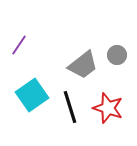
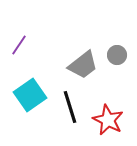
cyan square: moved 2 px left
red star: moved 12 px down; rotated 8 degrees clockwise
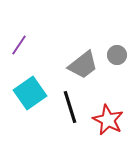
cyan square: moved 2 px up
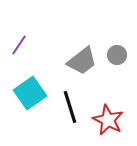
gray trapezoid: moved 1 px left, 4 px up
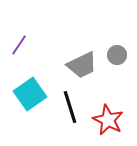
gray trapezoid: moved 4 px down; rotated 12 degrees clockwise
cyan square: moved 1 px down
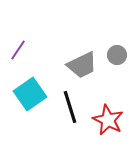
purple line: moved 1 px left, 5 px down
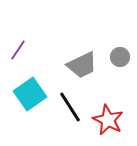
gray circle: moved 3 px right, 2 px down
black line: rotated 16 degrees counterclockwise
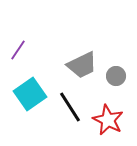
gray circle: moved 4 px left, 19 px down
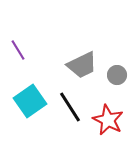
purple line: rotated 65 degrees counterclockwise
gray circle: moved 1 px right, 1 px up
cyan square: moved 7 px down
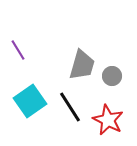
gray trapezoid: rotated 48 degrees counterclockwise
gray circle: moved 5 px left, 1 px down
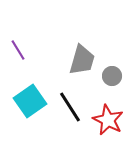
gray trapezoid: moved 5 px up
